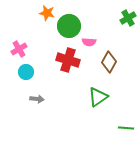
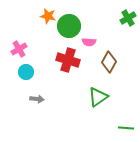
orange star: moved 1 px right, 3 px down
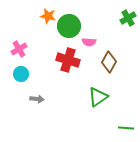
cyan circle: moved 5 px left, 2 px down
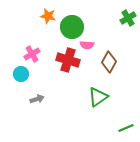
green circle: moved 3 px right, 1 px down
pink semicircle: moved 2 px left, 3 px down
pink cross: moved 13 px right, 5 px down
gray arrow: rotated 24 degrees counterclockwise
green line: rotated 28 degrees counterclockwise
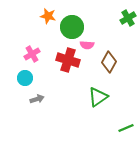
cyan circle: moved 4 px right, 4 px down
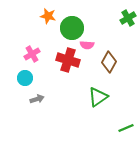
green circle: moved 1 px down
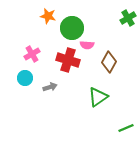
gray arrow: moved 13 px right, 12 px up
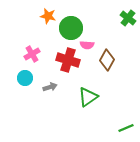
green cross: rotated 21 degrees counterclockwise
green circle: moved 1 px left
brown diamond: moved 2 px left, 2 px up
green triangle: moved 10 px left
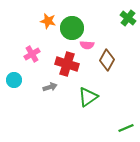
orange star: moved 5 px down
green circle: moved 1 px right
red cross: moved 1 px left, 4 px down
cyan circle: moved 11 px left, 2 px down
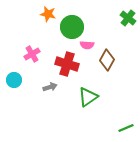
orange star: moved 7 px up
green circle: moved 1 px up
